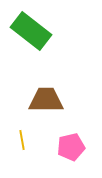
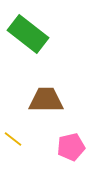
green rectangle: moved 3 px left, 3 px down
yellow line: moved 9 px left, 1 px up; rotated 42 degrees counterclockwise
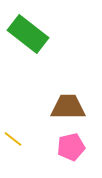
brown trapezoid: moved 22 px right, 7 px down
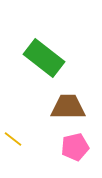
green rectangle: moved 16 px right, 24 px down
pink pentagon: moved 4 px right
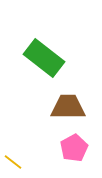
yellow line: moved 23 px down
pink pentagon: moved 1 px left, 1 px down; rotated 16 degrees counterclockwise
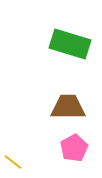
green rectangle: moved 26 px right, 14 px up; rotated 21 degrees counterclockwise
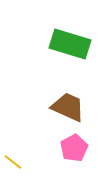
brown trapezoid: rotated 24 degrees clockwise
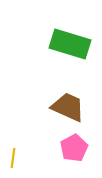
yellow line: moved 4 px up; rotated 60 degrees clockwise
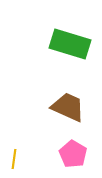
pink pentagon: moved 1 px left, 6 px down; rotated 12 degrees counterclockwise
yellow line: moved 1 px right, 1 px down
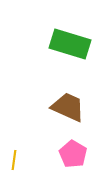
yellow line: moved 1 px down
